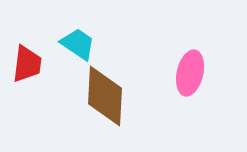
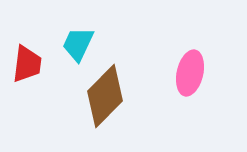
cyan trapezoid: rotated 99 degrees counterclockwise
brown diamond: rotated 42 degrees clockwise
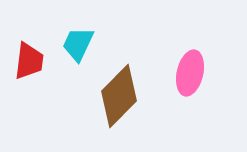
red trapezoid: moved 2 px right, 3 px up
brown diamond: moved 14 px right
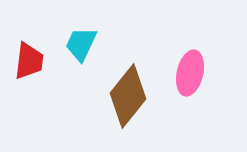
cyan trapezoid: moved 3 px right
brown diamond: moved 9 px right; rotated 6 degrees counterclockwise
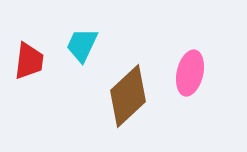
cyan trapezoid: moved 1 px right, 1 px down
brown diamond: rotated 8 degrees clockwise
